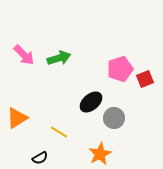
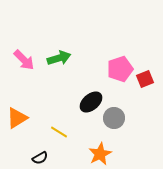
pink arrow: moved 5 px down
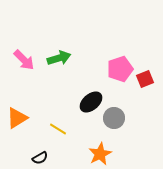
yellow line: moved 1 px left, 3 px up
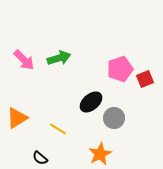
black semicircle: rotated 70 degrees clockwise
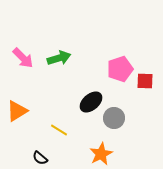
pink arrow: moved 1 px left, 2 px up
red square: moved 2 px down; rotated 24 degrees clockwise
orange triangle: moved 7 px up
yellow line: moved 1 px right, 1 px down
orange star: moved 1 px right
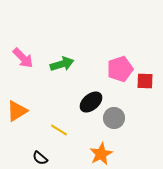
green arrow: moved 3 px right, 6 px down
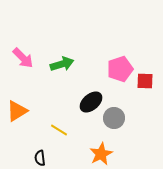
black semicircle: rotated 42 degrees clockwise
